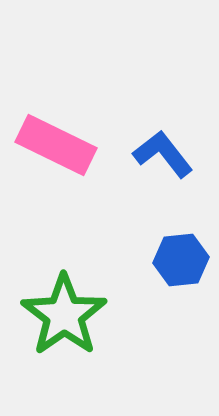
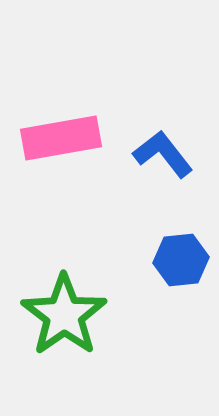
pink rectangle: moved 5 px right, 7 px up; rotated 36 degrees counterclockwise
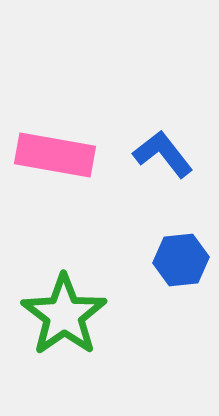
pink rectangle: moved 6 px left, 17 px down; rotated 20 degrees clockwise
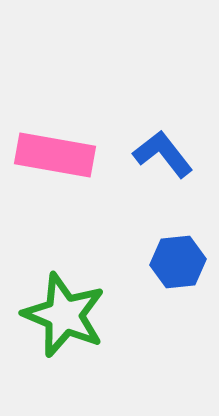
blue hexagon: moved 3 px left, 2 px down
green star: rotated 14 degrees counterclockwise
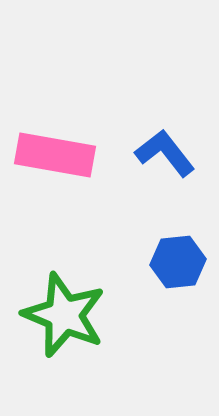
blue L-shape: moved 2 px right, 1 px up
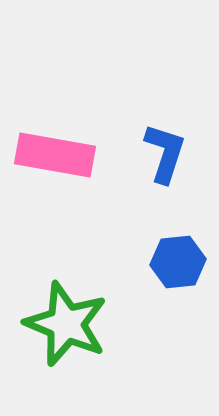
blue L-shape: rotated 56 degrees clockwise
green star: moved 2 px right, 9 px down
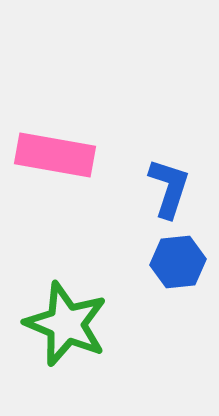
blue L-shape: moved 4 px right, 35 px down
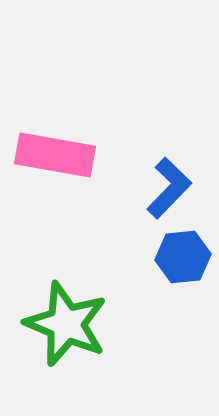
blue L-shape: rotated 26 degrees clockwise
blue hexagon: moved 5 px right, 5 px up
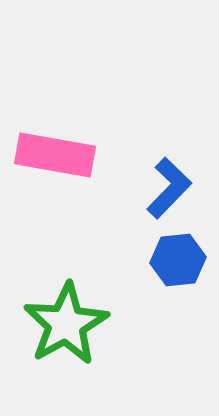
blue hexagon: moved 5 px left, 3 px down
green star: rotated 20 degrees clockwise
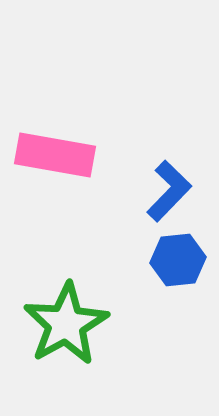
blue L-shape: moved 3 px down
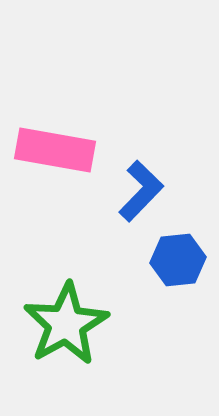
pink rectangle: moved 5 px up
blue L-shape: moved 28 px left
